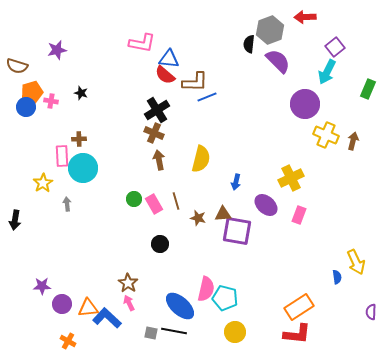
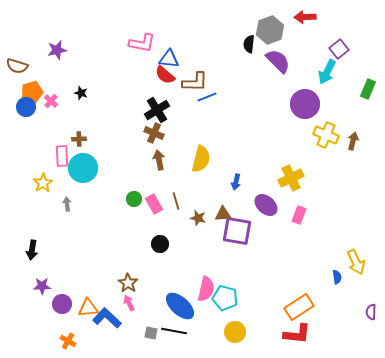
purple square at (335, 47): moved 4 px right, 2 px down
pink cross at (51, 101): rotated 32 degrees clockwise
black arrow at (15, 220): moved 17 px right, 30 px down
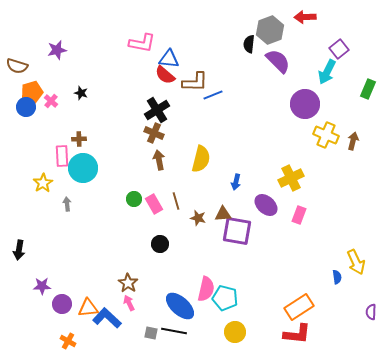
blue line at (207, 97): moved 6 px right, 2 px up
black arrow at (32, 250): moved 13 px left
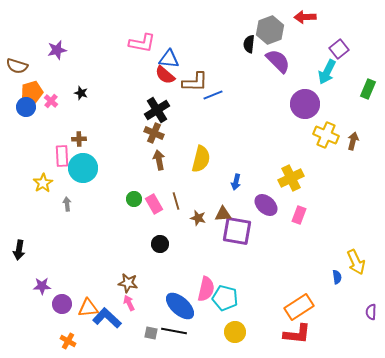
brown star at (128, 283): rotated 24 degrees counterclockwise
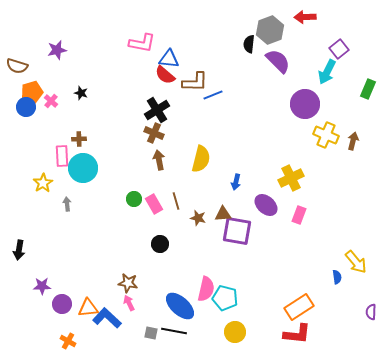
yellow arrow at (356, 262): rotated 15 degrees counterclockwise
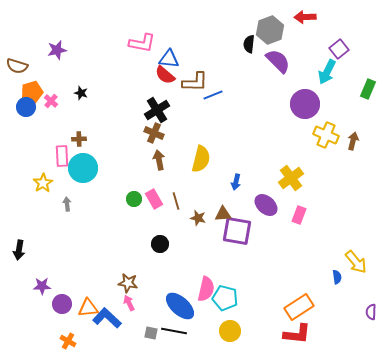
yellow cross at (291, 178): rotated 10 degrees counterclockwise
pink rectangle at (154, 204): moved 5 px up
yellow circle at (235, 332): moved 5 px left, 1 px up
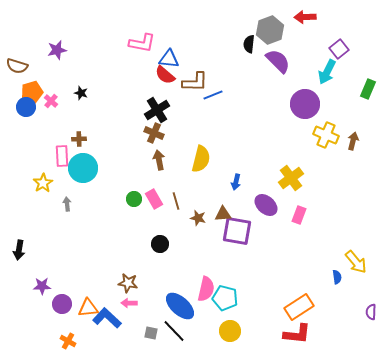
pink arrow at (129, 303): rotated 63 degrees counterclockwise
black line at (174, 331): rotated 35 degrees clockwise
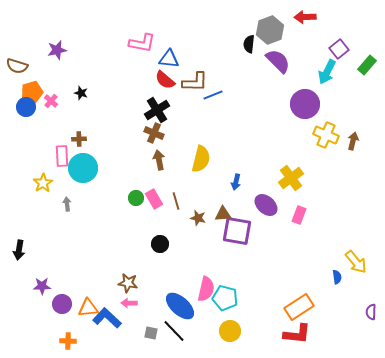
red semicircle at (165, 75): moved 5 px down
green rectangle at (368, 89): moved 1 px left, 24 px up; rotated 18 degrees clockwise
green circle at (134, 199): moved 2 px right, 1 px up
orange cross at (68, 341): rotated 28 degrees counterclockwise
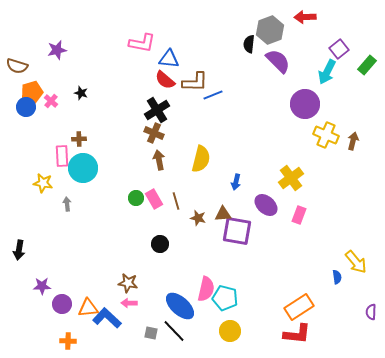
yellow star at (43, 183): rotated 30 degrees counterclockwise
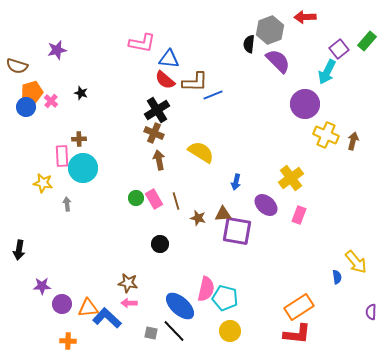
green rectangle at (367, 65): moved 24 px up
yellow semicircle at (201, 159): moved 7 px up; rotated 72 degrees counterclockwise
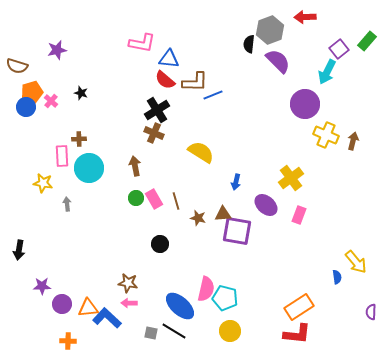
brown arrow at (159, 160): moved 24 px left, 6 px down
cyan circle at (83, 168): moved 6 px right
black line at (174, 331): rotated 15 degrees counterclockwise
